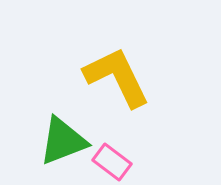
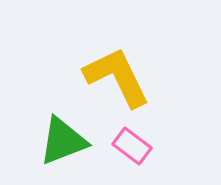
pink rectangle: moved 20 px right, 16 px up
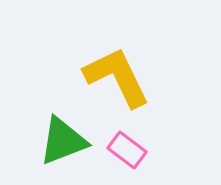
pink rectangle: moved 5 px left, 4 px down
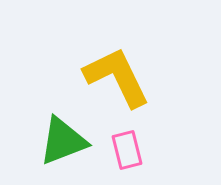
pink rectangle: rotated 39 degrees clockwise
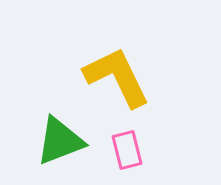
green triangle: moved 3 px left
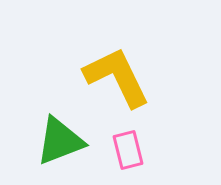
pink rectangle: moved 1 px right
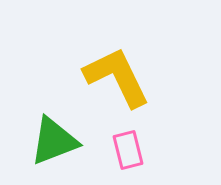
green triangle: moved 6 px left
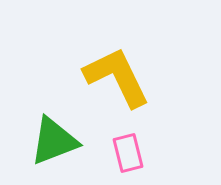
pink rectangle: moved 3 px down
